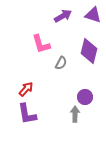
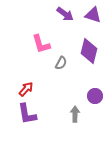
purple arrow: moved 2 px right, 2 px up; rotated 66 degrees clockwise
purple circle: moved 10 px right, 1 px up
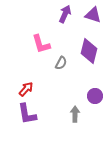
purple arrow: rotated 102 degrees counterclockwise
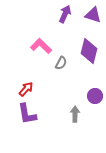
pink L-shape: moved 2 px down; rotated 150 degrees clockwise
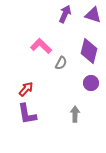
purple circle: moved 4 px left, 13 px up
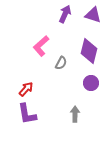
pink L-shape: rotated 85 degrees counterclockwise
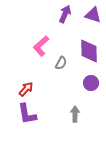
purple diamond: rotated 15 degrees counterclockwise
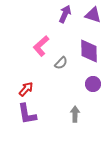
gray semicircle: rotated 16 degrees clockwise
purple circle: moved 2 px right, 1 px down
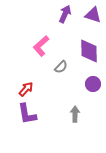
gray semicircle: moved 4 px down
